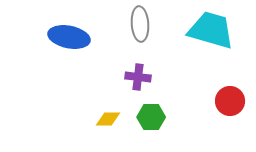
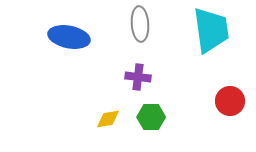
cyan trapezoid: rotated 66 degrees clockwise
yellow diamond: rotated 10 degrees counterclockwise
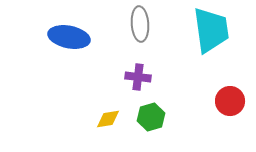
green hexagon: rotated 16 degrees counterclockwise
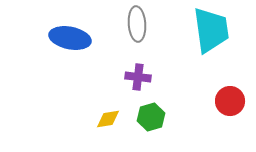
gray ellipse: moved 3 px left
blue ellipse: moved 1 px right, 1 px down
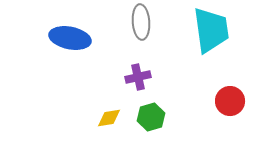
gray ellipse: moved 4 px right, 2 px up
purple cross: rotated 20 degrees counterclockwise
yellow diamond: moved 1 px right, 1 px up
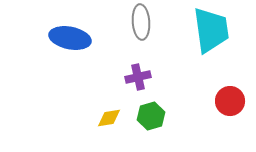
green hexagon: moved 1 px up
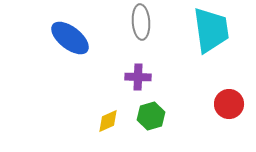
blue ellipse: rotated 27 degrees clockwise
purple cross: rotated 15 degrees clockwise
red circle: moved 1 px left, 3 px down
yellow diamond: moved 1 px left, 3 px down; rotated 15 degrees counterclockwise
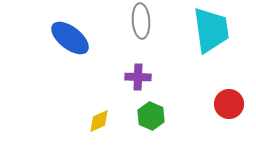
gray ellipse: moved 1 px up
green hexagon: rotated 20 degrees counterclockwise
yellow diamond: moved 9 px left
